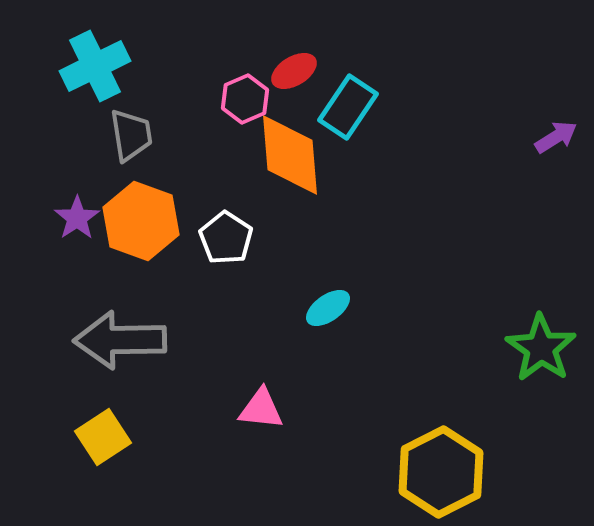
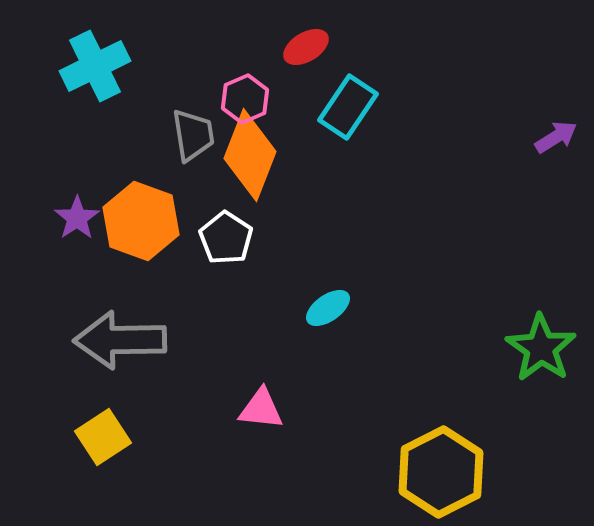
red ellipse: moved 12 px right, 24 px up
gray trapezoid: moved 62 px right
orange diamond: moved 40 px left; rotated 26 degrees clockwise
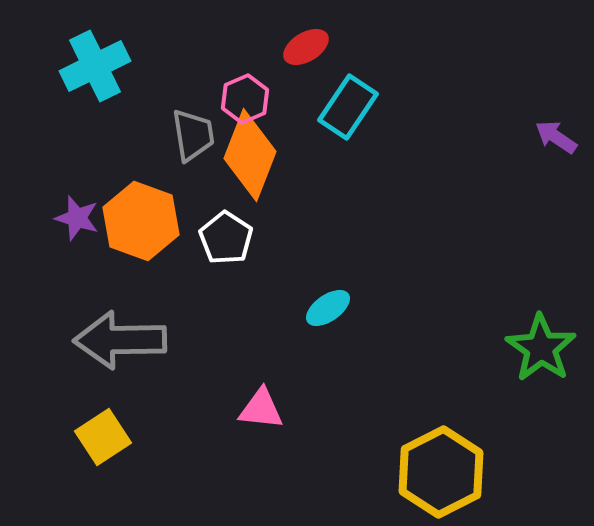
purple arrow: rotated 114 degrees counterclockwise
purple star: rotated 21 degrees counterclockwise
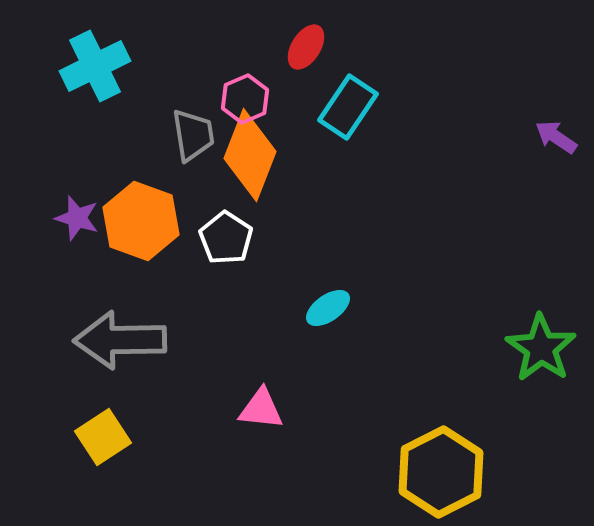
red ellipse: rotated 27 degrees counterclockwise
